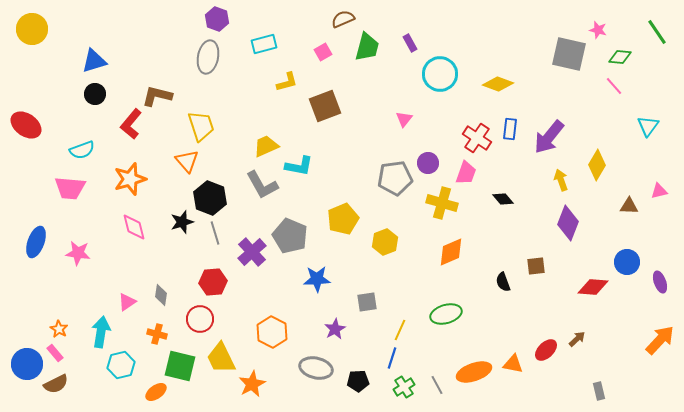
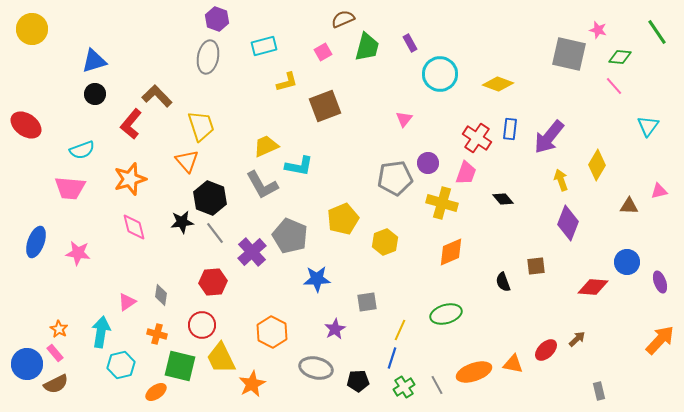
cyan rectangle at (264, 44): moved 2 px down
brown L-shape at (157, 96): rotated 32 degrees clockwise
black star at (182, 222): rotated 10 degrees clockwise
gray line at (215, 233): rotated 20 degrees counterclockwise
red circle at (200, 319): moved 2 px right, 6 px down
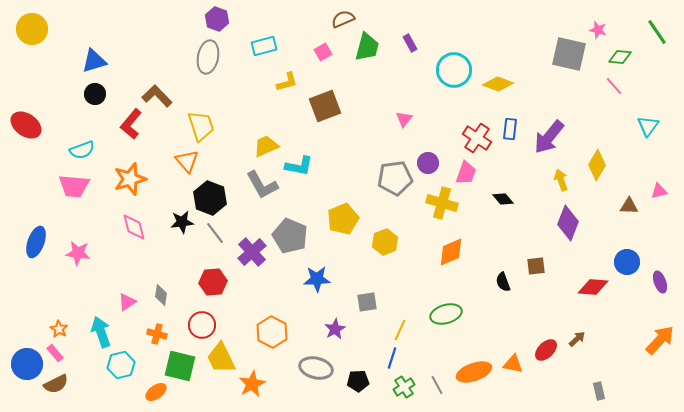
cyan circle at (440, 74): moved 14 px right, 4 px up
pink trapezoid at (70, 188): moved 4 px right, 2 px up
cyan arrow at (101, 332): rotated 28 degrees counterclockwise
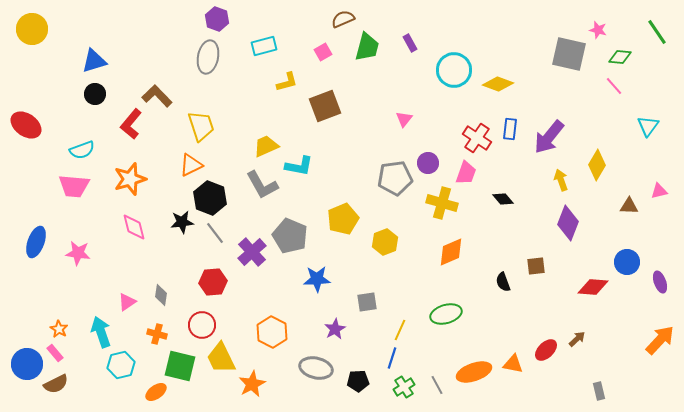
orange triangle at (187, 161): moved 4 px right, 4 px down; rotated 45 degrees clockwise
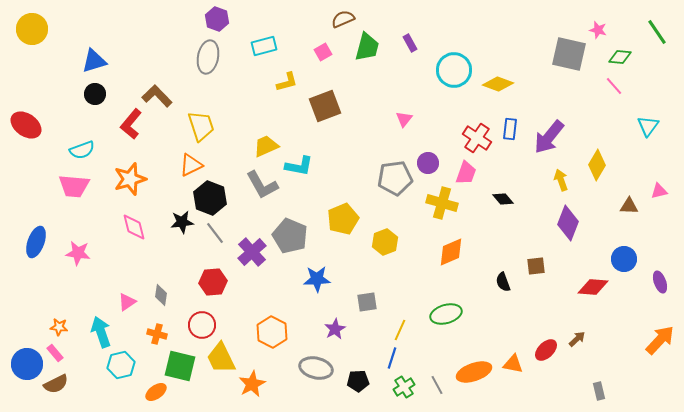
blue circle at (627, 262): moved 3 px left, 3 px up
orange star at (59, 329): moved 2 px up; rotated 24 degrees counterclockwise
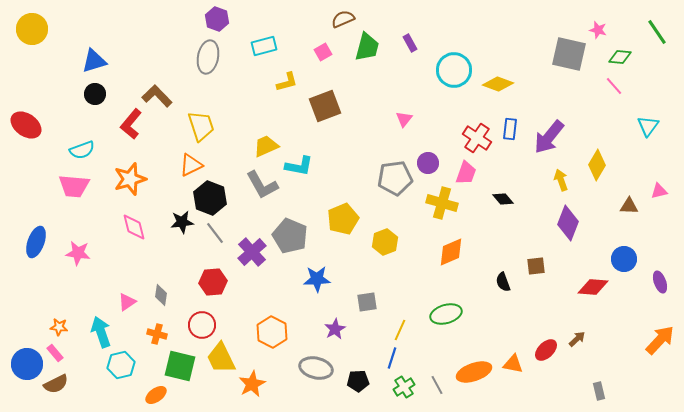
orange ellipse at (156, 392): moved 3 px down
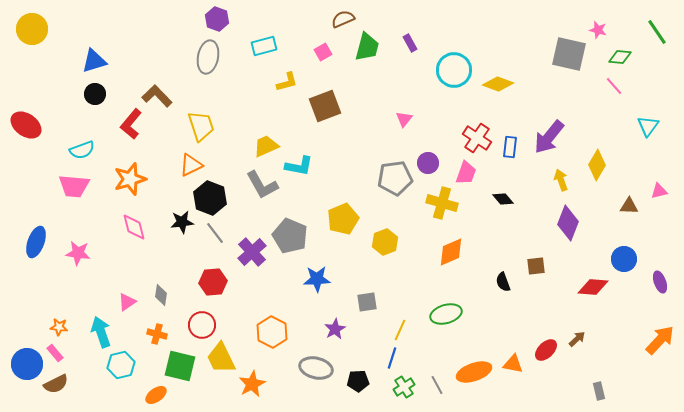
blue rectangle at (510, 129): moved 18 px down
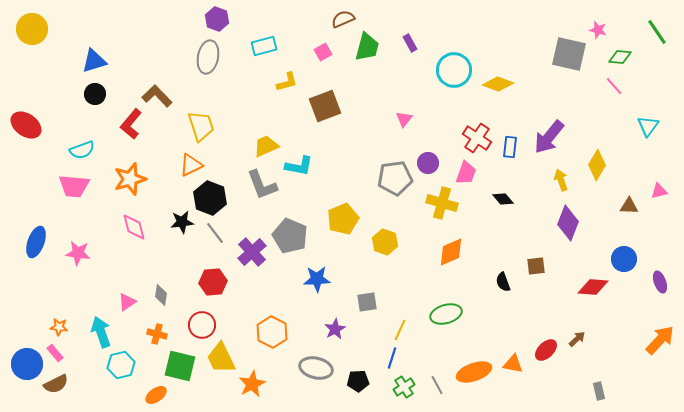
gray L-shape at (262, 185): rotated 8 degrees clockwise
yellow hexagon at (385, 242): rotated 20 degrees counterclockwise
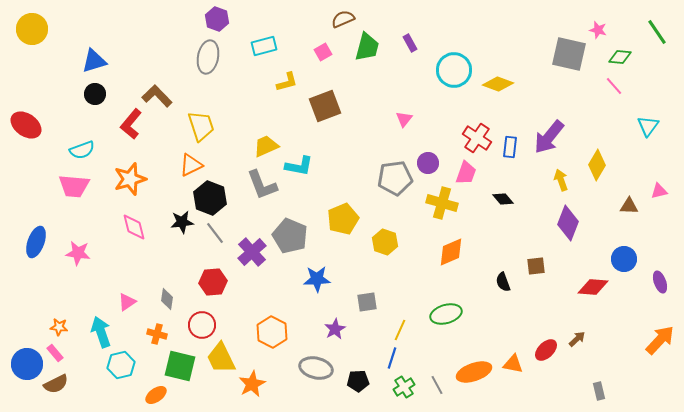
gray diamond at (161, 295): moved 6 px right, 4 px down
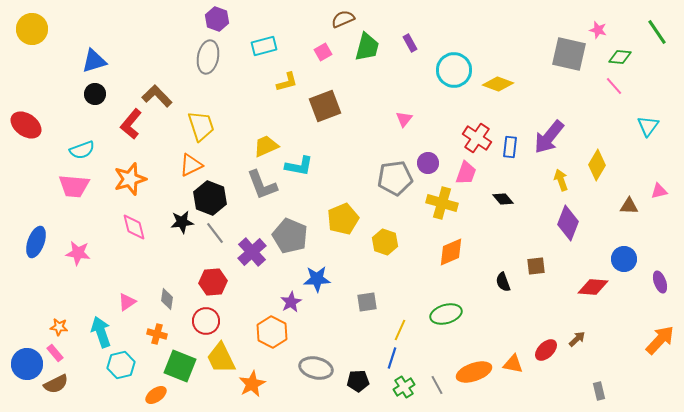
red circle at (202, 325): moved 4 px right, 4 px up
purple star at (335, 329): moved 44 px left, 27 px up
green square at (180, 366): rotated 8 degrees clockwise
